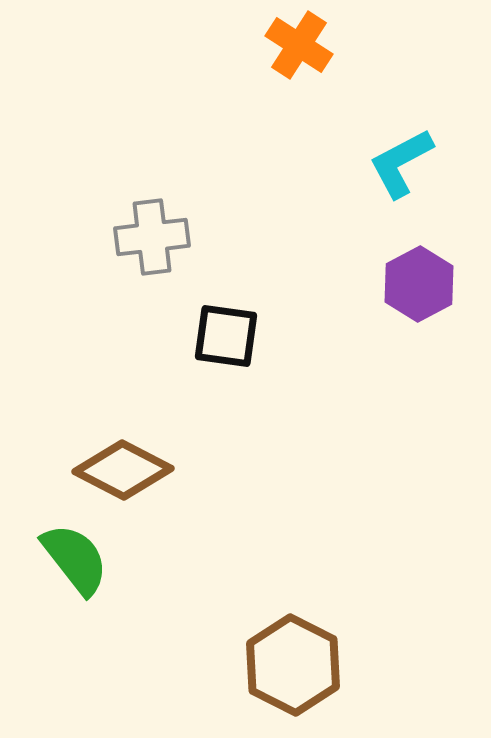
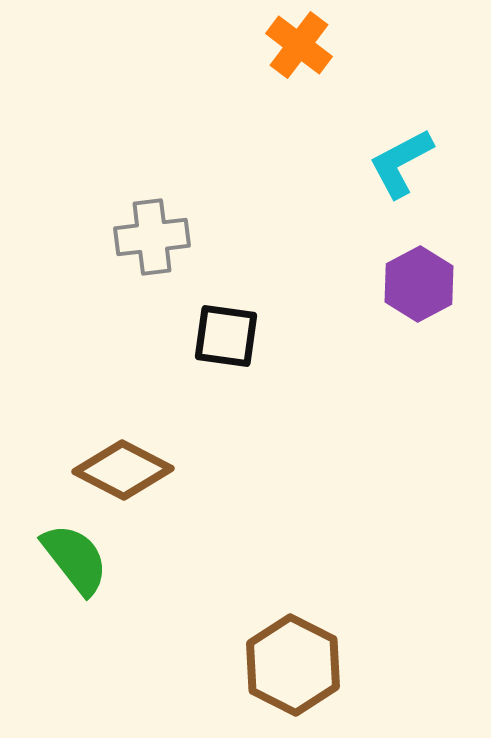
orange cross: rotated 4 degrees clockwise
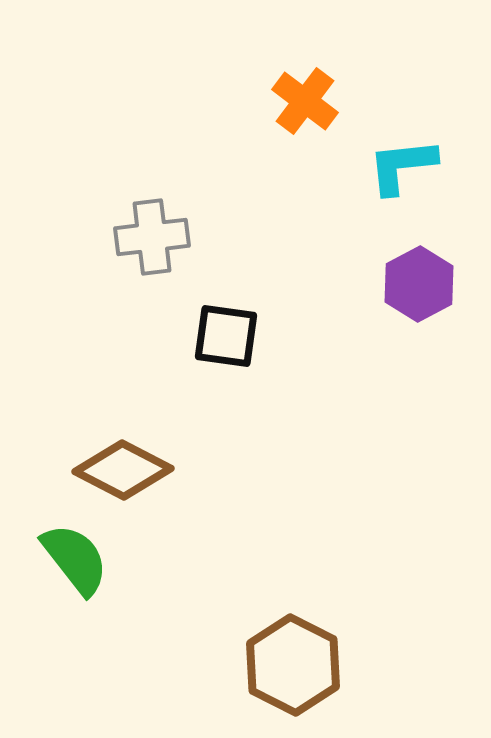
orange cross: moved 6 px right, 56 px down
cyan L-shape: moved 1 px right, 3 px down; rotated 22 degrees clockwise
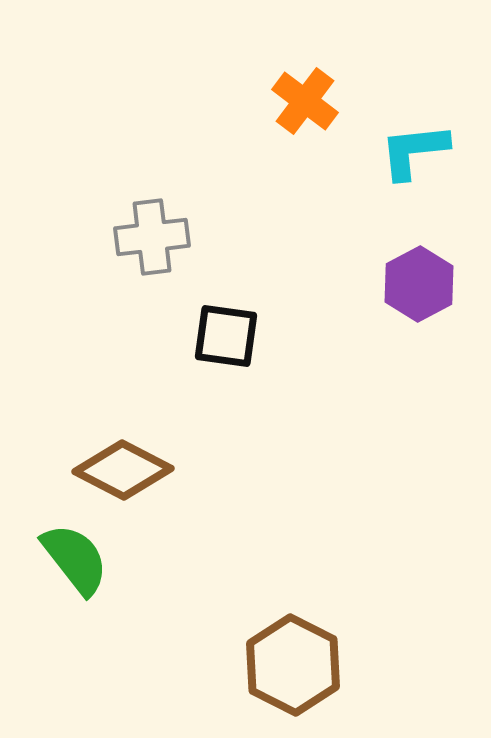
cyan L-shape: moved 12 px right, 15 px up
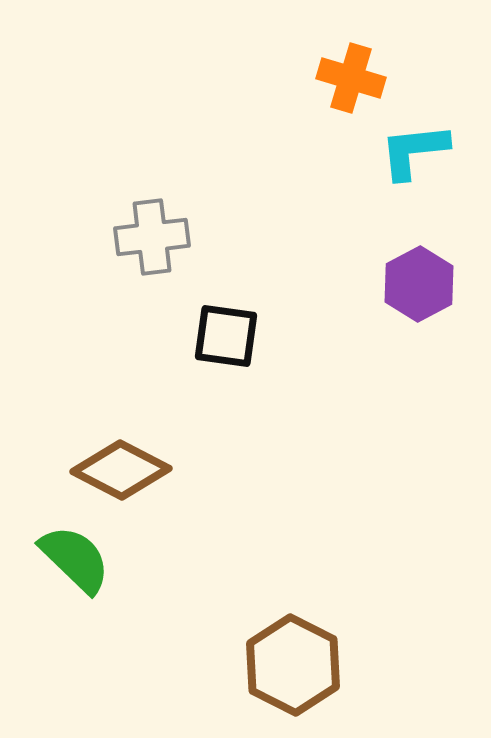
orange cross: moved 46 px right, 23 px up; rotated 20 degrees counterclockwise
brown diamond: moved 2 px left
green semicircle: rotated 8 degrees counterclockwise
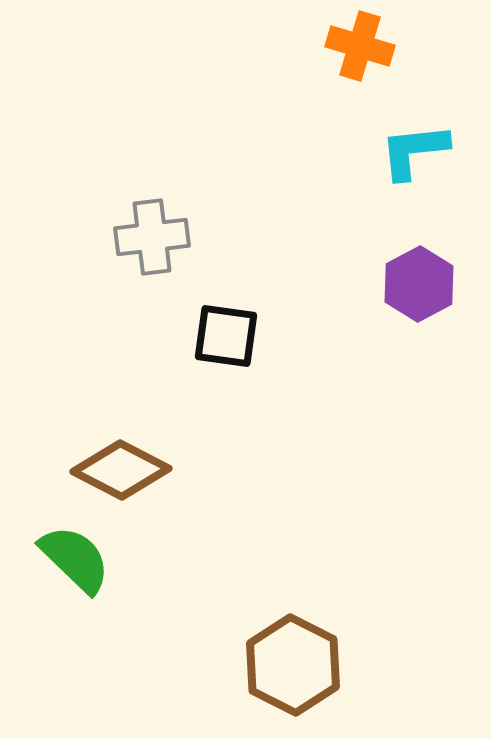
orange cross: moved 9 px right, 32 px up
